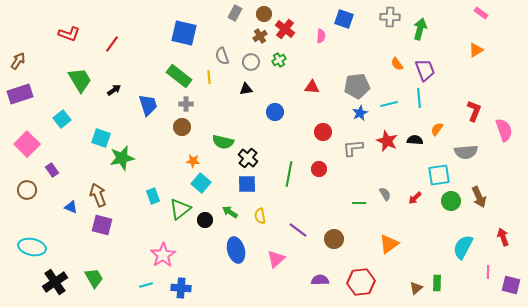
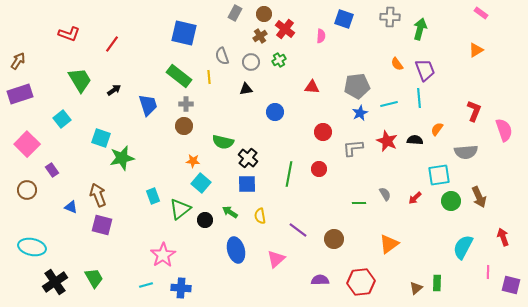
brown circle at (182, 127): moved 2 px right, 1 px up
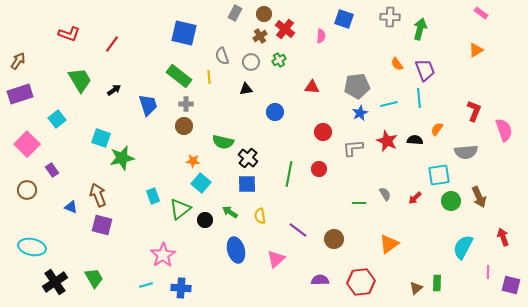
cyan square at (62, 119): moved 5 px left
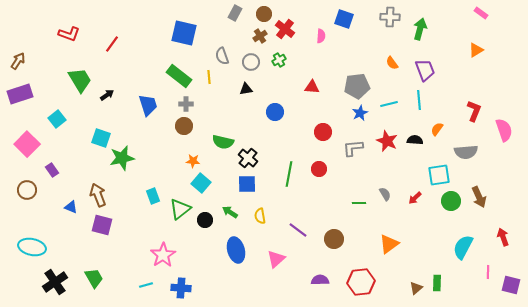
orange semicircle at (397, 64): moved 5 px left, 1 px up
black arrow at (114, 90): moved 7 px left, 5 px down
cyan line at (419, 98): moved 2 px down
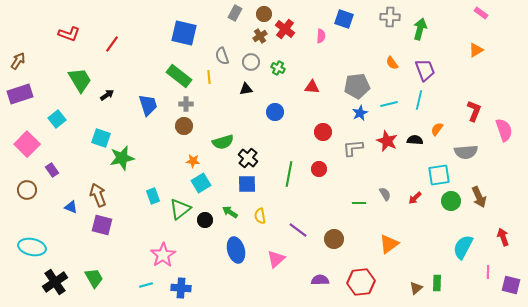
green cross at (279, 60): moved 1 px left, 8 px down; rotated 32 degrees counterclockwise
cyan line at (419, 100): rotated 18 degrees clockwise
green semicircle at (223, 142): rotated 30 degrees counterclockwise
cyan square at (201, 183): rotated 18 degrees clockwise
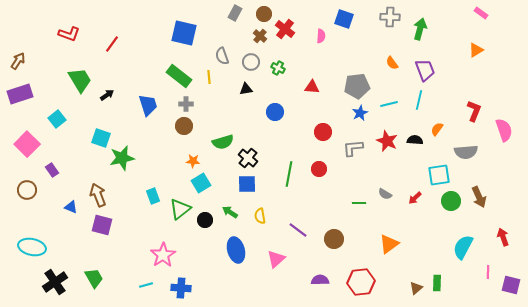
brown cross at (260, 36): rotated 16 degrees counterclockwise
gray semicircle at (385, 194): rotated 152 degrees clockwise
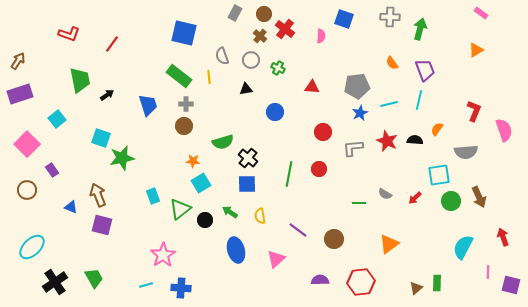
gray circle at (251, 62): moved 2 px up
green trapezoid at (80, 80): rotated 20 degrees clockwise
cyan ellipse at (32, 247): rotated 56 degrees counterclockwise
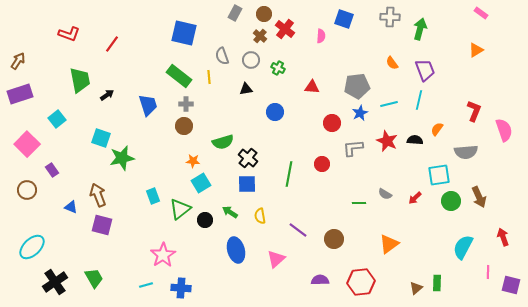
red circle at (323, 132): moved 9 px right, 9 px up
red circle at (319, 169): moved 3 px right, 5 px up
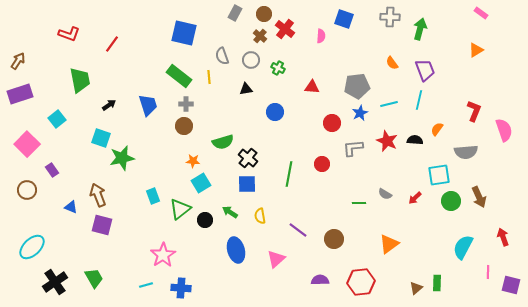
black arrow at (107, 95): moved 2 px right, 10 px down
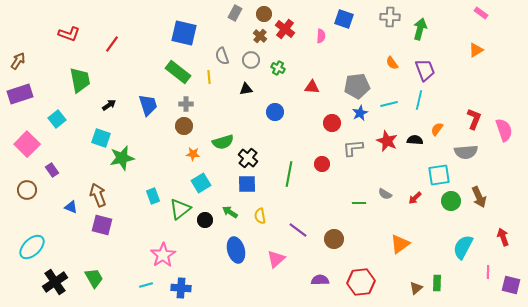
green rectangle at (179, 76): moved 1 px left, 4 px up
red L-shape at (474, 111): moved 8 px down
orange star at (193, 161): moved 7 px up
orange triangle at (389, 244): moved 11 px right
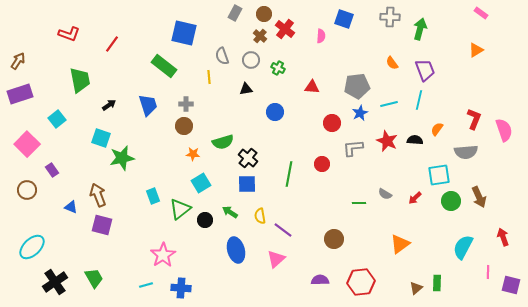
green rectangle at (178, 72): moved 14 px left, 6 px up
purple line at (298, 230): moved 15 px left
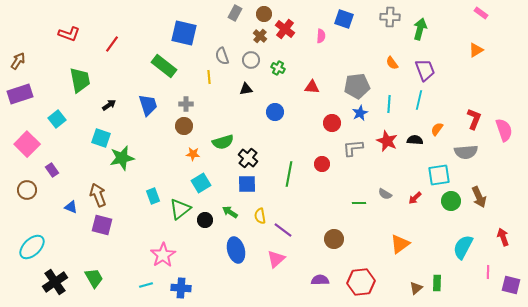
cyan line at (389, 104): rotated 72 degrees counterclockwise
